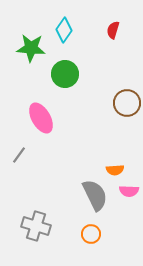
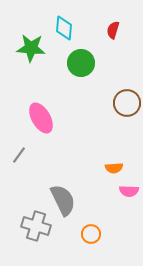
cyan diamond: moved 2 px up; rotated 30 degrees counterclockwise
green circle: moved 16 px right, 11 px up
orange semicircle: moved 1 px left, 2 px up
gray semicircle: moved 32 px left, 5 px down
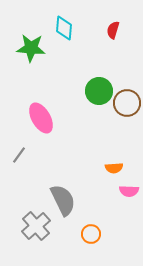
green circle: moved 18 px right, 28 px down
gray cross: rotated 32 degrees clockwise
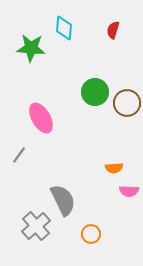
green circle: moved 4 px left, 1 px down
